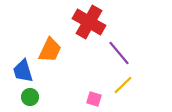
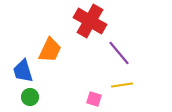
red cross: moved 1 px right, 1 px up
yellow line: moved 1 px left; rotated 35 degrees clockwise
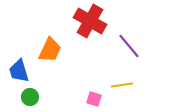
purple line: moved 10 px right, 7 px up
blue trapezoid: moved 4 px left
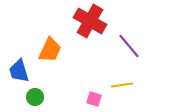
green circle: moved 5 px right
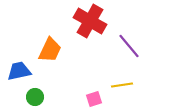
blue trapezoid: rotated 95 degrees clockwise
pink square: rotated 35 degrees counterclockwise
